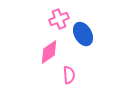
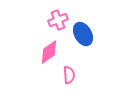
pink cross: moved 1 px left, 1 px down
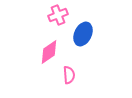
pink cross: moved 5 px up
blue ellipse: rotated 55 degrees clockwise
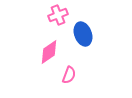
blue ellipse: rotated 45 degrees counterclockwise
pink semicircle: rotated 24 degrees clockwise
